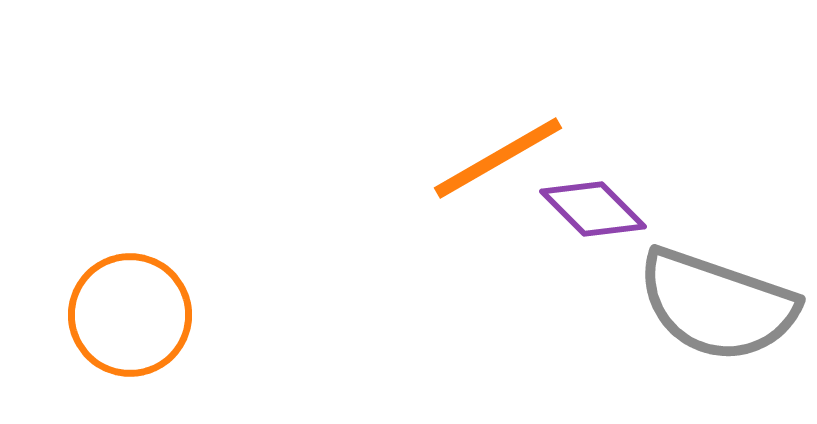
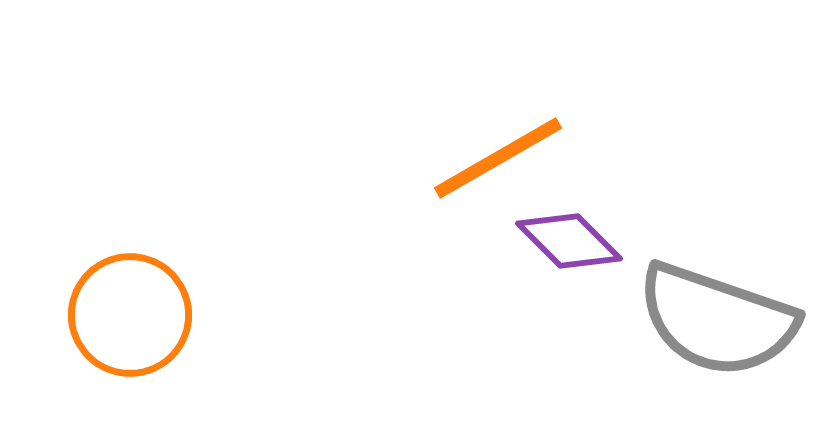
purple diamond: moved 24 px left, 32 px down
gray semicircle: moved 15 px down
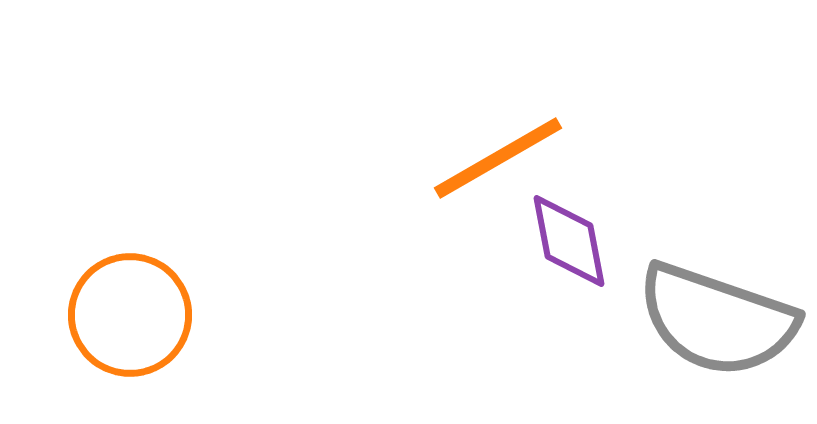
purple diamond: rotated 34 degrees clockwise
